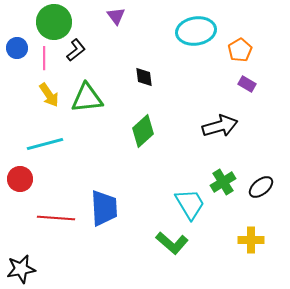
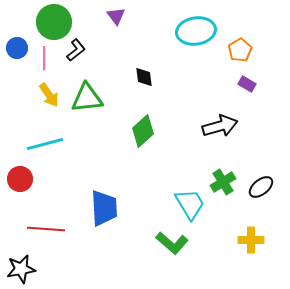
red line: moved 10 px left, 11 px down
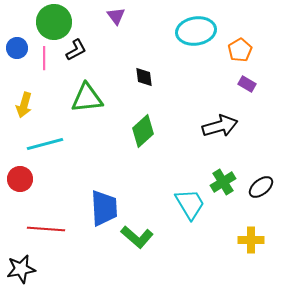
black L-shape: rotated 10 degrees clockwise
yellow arrow: moved 25 px left, 10 px down; rotated 50 degrees clockwise
green L-shape: moved 35 px left, 6 px up
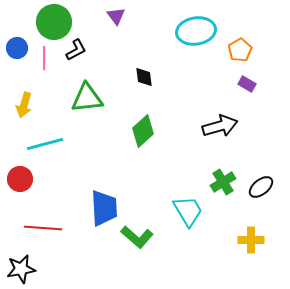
cyan trapezoid: moved 2 px left, 7 px down
red line: moved 3 px left, 1 px up
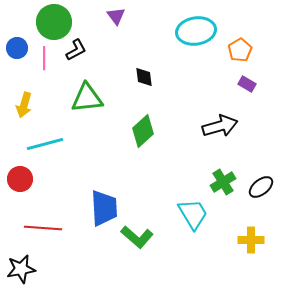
cyan trapezoid: moved 5 px right, 3 px down
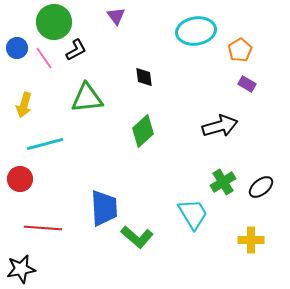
pink line: rotated 35 degrees counterclockwise
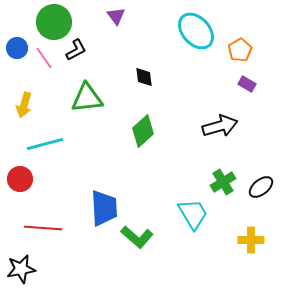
cyan ellipse: rotated 57 degrees clockwise
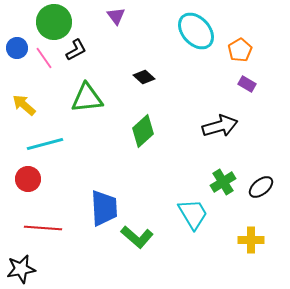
black diamond: rotated 40 degrees counterclockwise
yellow arrow: rotated 115 degrees clockwise
red circle: moved 8 px right
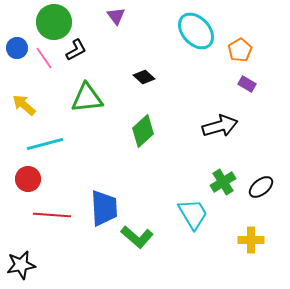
red line: moved 9 px right, 13 px up
black star: moved 4 px up
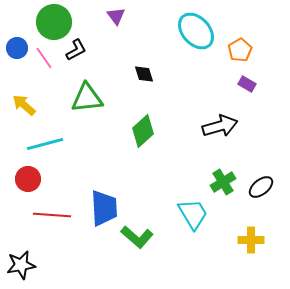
black diamond: moved 3 px up; rotated 30 degrees clockwise
